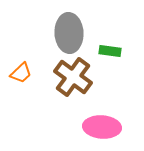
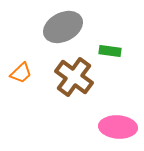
gray ellipse: moved 6 px left, 6 px up; rotated 66 degrees clockwise
brown cross: moved 1 px right
pink ellipse: moved 16 px right
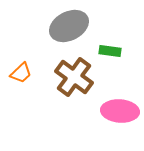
gray ellipse: moved 6 px right, 1 px up
pink ellipse: moved 2 px right, 16 px up
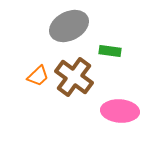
orange trapezoid: moved 17 px right, 3 px down
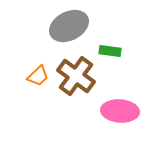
brown cross: moved 2 px right, 1 px up
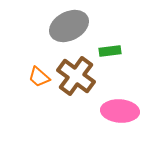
green rectangle: rotated 15 degrees counterclockwise
orange trapezoid: moved 1 px right, 1 px down; rotated 85 degrees clockwise
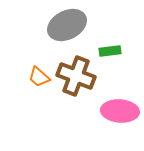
gray ellipse: moved 2 px left, 1 px up
brown cross: rotated 15 degrees counterclockwise
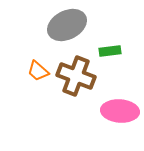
orange trapezoid: moved 1 px left, 6 px up
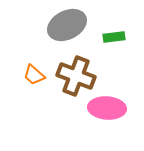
green rectangle: moved 4 px right, 14 px up
orange trapezoid: moved 4 px left, 4 px down
pink ellipse: moved 13 px left, 3 px up
